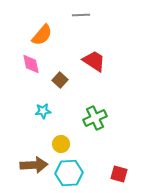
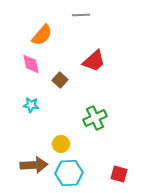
red trapezoid: rotated 105 degrees clockwise
cyan star: moved 12 px left, 6 px up; rotated 14 degrees clockwise
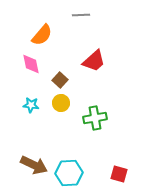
green cross: rotated 15 degrees clockwise
yellow circle: moved 41 px up
brown arrow: rotated 28 degrees clockwise
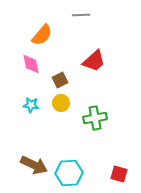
brown square: rotated 21 degrees clockwise
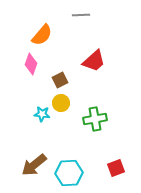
pink diamond: rotated 30 degrees clockwise
cyan star: moved 11 px right, 9 px down
green cross: moved 1 px down
brown arrow: rotated 116 degrees clockwise
red square: moved 3 px left, 6 px up; rotated 36 degrees counterclockwise
